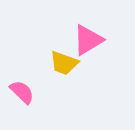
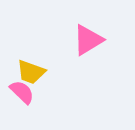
yellow trapezoid: moved 33 px left, 9 px down
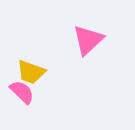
pink triangle: rotated 12 degrees counterclockwise
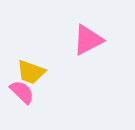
pink triangle: rotated 16 degrees clockwise
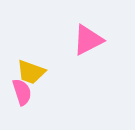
pink semicircle: rotated 28 degrees clockwise
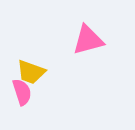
pink triangle: rotated 12 degrees clockwise
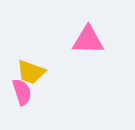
pink triangle: rotated 16 degrees clockwise
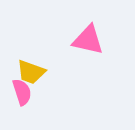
pink triangle: rotated 12 degrees clockwise
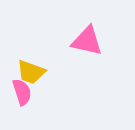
pink triangle: moved 1 px left, 1 px down
